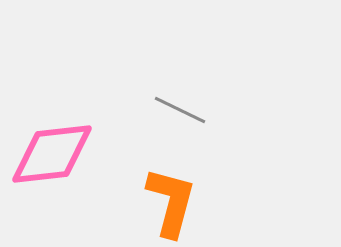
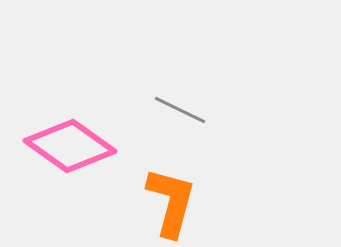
pink diamond: moved 18 px right, 8 px up; rotated 42 degrees clockwise
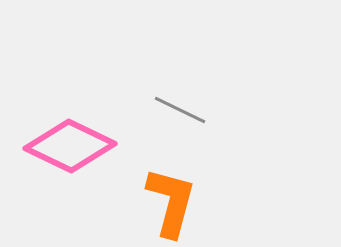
pink diamond: rotated 10 degrees counterclockwise
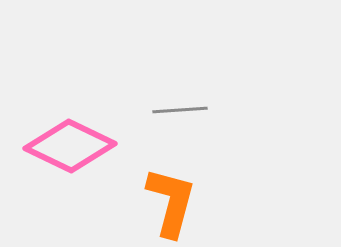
gray line: rotated 30 degrees counterclockwise
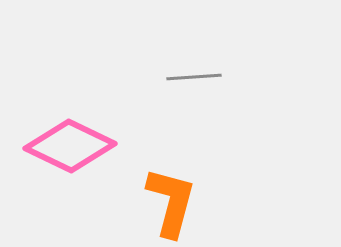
gray line: moved 14 px right, 33 px up
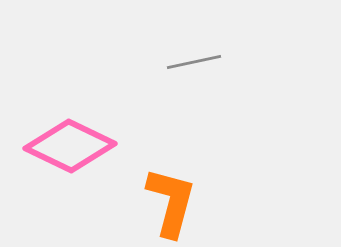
gray line: moved 15 px up; rotated 8 degrees counterclockwise
